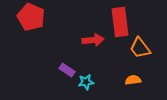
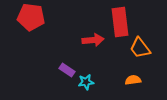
red pentagon: rotated 16 degrees counterclockwise
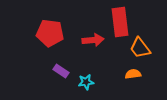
red pentagon: moved 19 px right, 16 px down
purple rectangle: moved 6 px left, 1 px down
orange semicircle: moved 6 px up
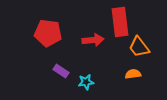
red pentagon: moved 2 px left
orange trapezoid: moved 1 px left, 1 px up
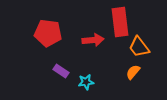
orange semicircle: moved 2 px up; rotated 42 degrees counterclockwise
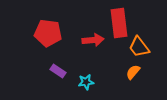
red rectangle: moved 1 px left, 1 px down
purple rectangle: moved 3 px left
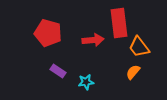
red pentagon: rotated 8 degrees clockwise
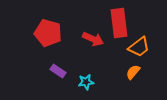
red arrow: moved 1 px up; rotated 30 degrees clockwise
orange trapezoid: rotated 90 degrees counterclockwise
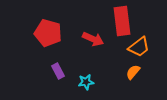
red rectangle: moved 3 px right, 2 px up
purple rectangle: rotated 28 degrees clockwise
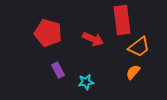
red rectangle: moved 1 px up
purple rectangle: moved 1 px up
